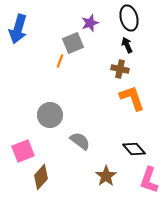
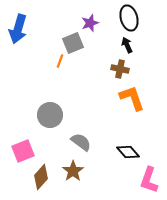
gray semicircle: moved 1 px right, 1 px down
black diamond: moved 6 px left, 3 px down
brown star: moved 33 px left, 5 px up
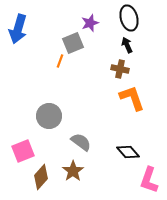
gray circle: moved 1 px left, 1 px down
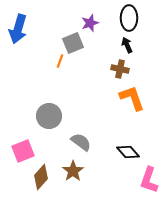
black ellipse: rotated 15 degrees clockwise
